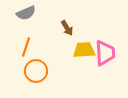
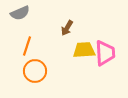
gray semicircle: moved 6 px left
brown arrow: rotated 63 degrees clockwise
orange line: moved 1 px right, 1 px up
orange circle: moved 1 px left
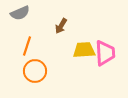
brown arrow: moved 6 px left, 2 px up
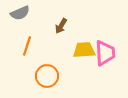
orange circle: moved 12 px right, 5 px down
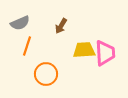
gray semicircle: moved 10 px down
orange circle: moved 1 px left, 2 px up
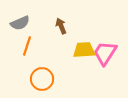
brown arrow: rotated 126 degrees clockwise
pink trapezoid: rotated 144 degrees counterclockwise
orange circle: moved 4 px left, 5 px down
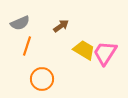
brown arrow: rotated 77 degrees clockwise
yellow trapezoid: rotated 35 degrees clockwise
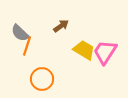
gray semicircle: moved 10 px down; rotated 66 degrees clockwise
pink trapezoid: moved 1 px up
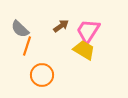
gray semicircle: moved 4 px up
pink trapezoid: moved 17 px left, 21 px up
orange circle: moved 4 px up
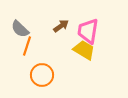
pink trapezoid: rotated 24 degrees counterclockwise
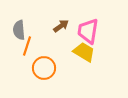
gray semicircle: moved 1 px left, 1 px down; rotated 42 degrees clockwise
yellow trapezoid: moved 2 px down
orange circle: moved 2 px right, 7 px up
